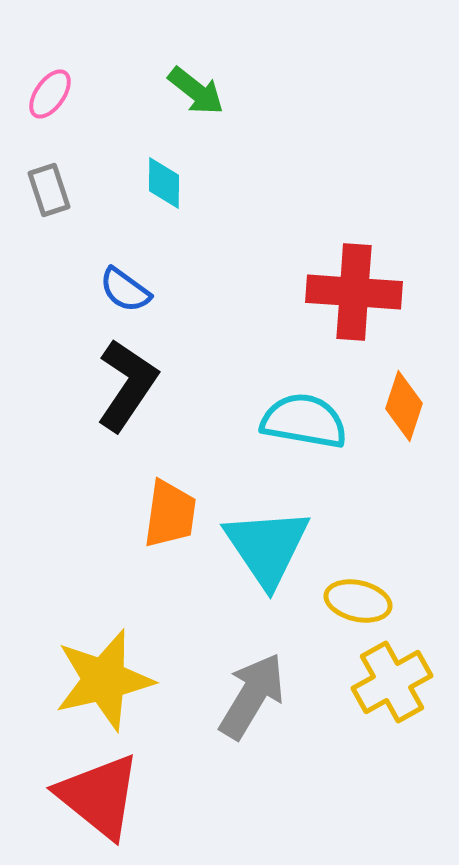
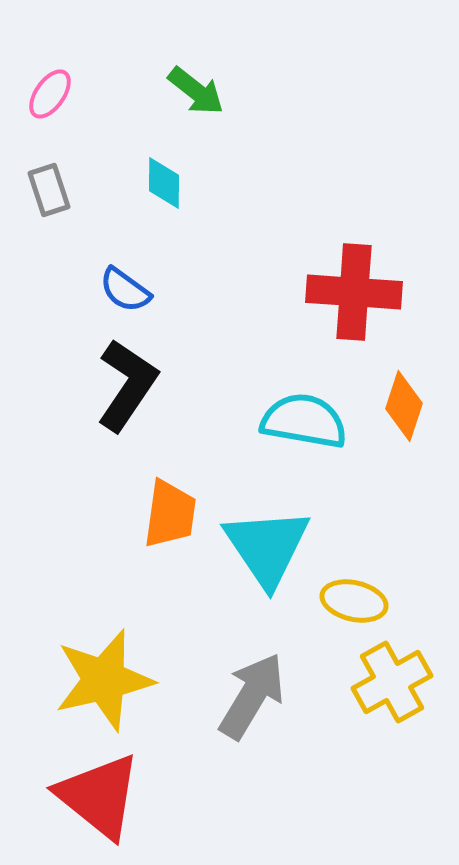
yellow ellipse: moved 4 px left
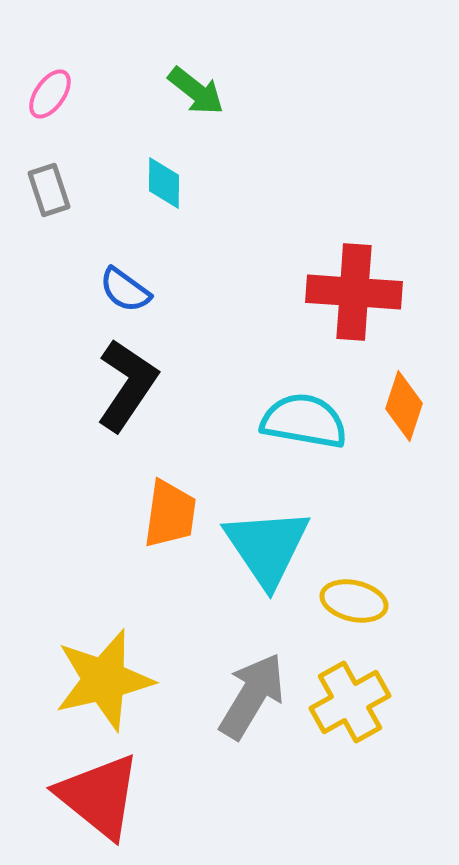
yellow cross: moved 42 px left, 20 px down
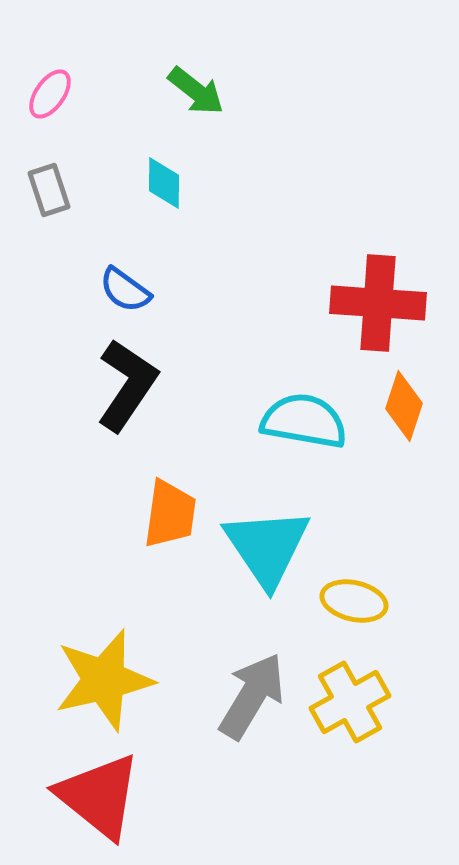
red cross: moved 24 px right, 11 px down
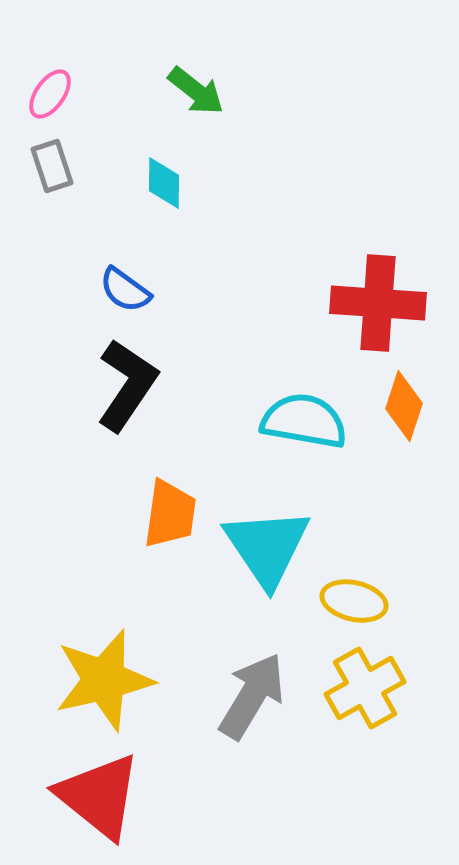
gray rectangle: moved 3 px right, 24 px up
yellow cross: moved 15 px right, 14 px up
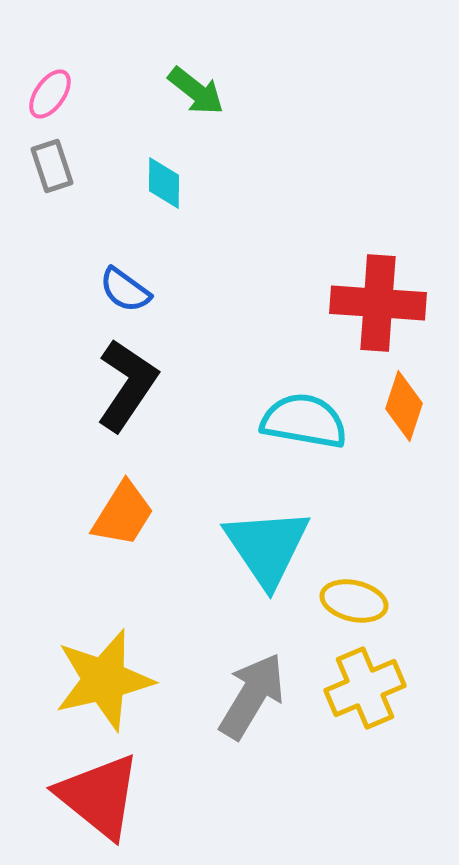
orange trapezoid: moved 47 px left; rotated 24 degrees clockwise
yellow cross: rotated 6 degrees clockwise
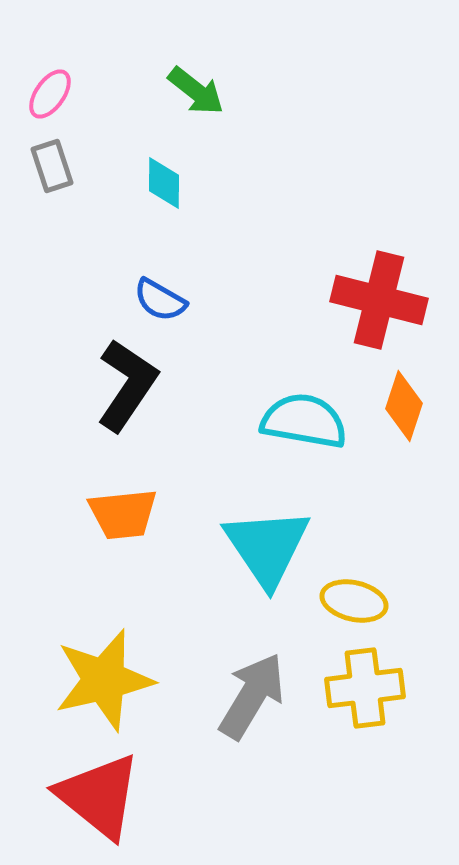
blue semicircle: moved 35 px right, 10 px down; rotated 6 degrees counterclockwise
red cross: moved 1 px right, 3 px up; rotated 10 degrees clockwise
orange trapezoid: rotated 52 degrees clockwise
yellow cross: rotated 16 degrees clockwise
